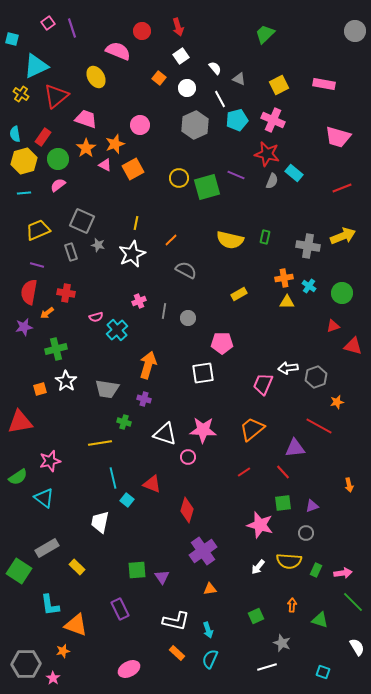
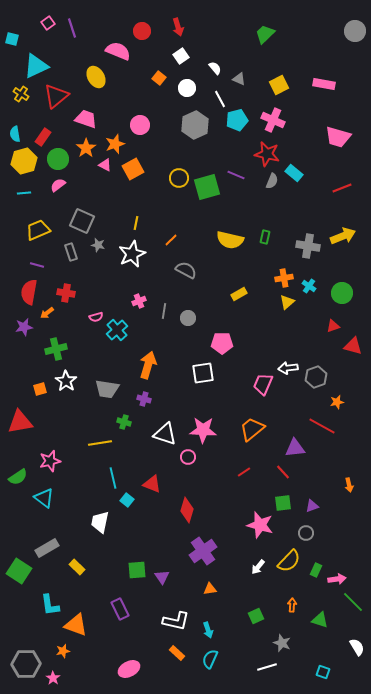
yellow triangle at (287, 302): rotated 42 degrees counterclockwise
red line at (319, 426): moved 3 px right
yellow semicircle at (289, 561): rotated 50 degrees counterclockwise
pink arrow at (343, 573): moved 6 px left, 6 px down
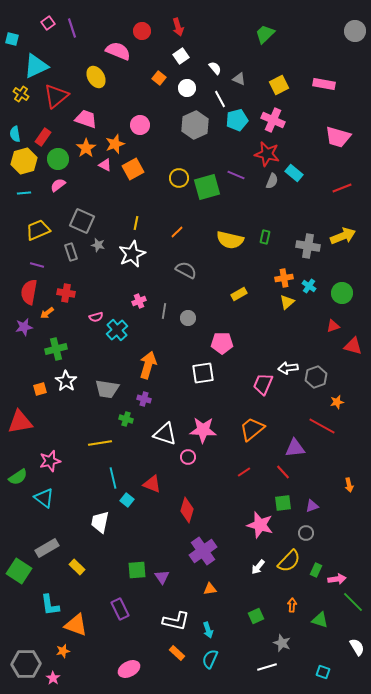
orange line at (171, 240): moved 6 px right, 8 px up
green cross at (124, 422): moved 2 px right, 3 px up
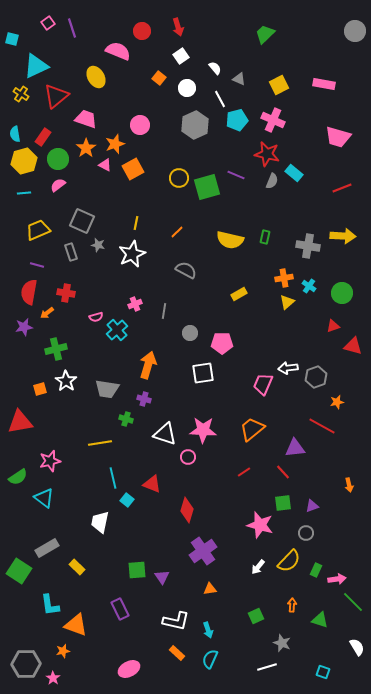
yellow arrow at (343, 236): rotated 25 degrees clockwise
pink cross at (139, 301): moved 4 px left, 3 px down
gray circle at (188, 318): moved 2 px right, 15 px down
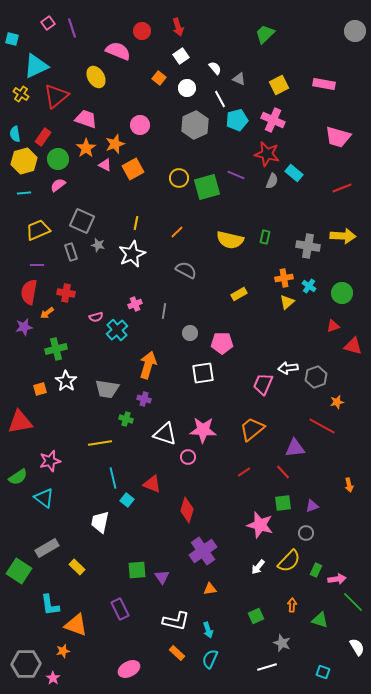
purple line at (37, 265): rotated 16 degrees counterclockwise
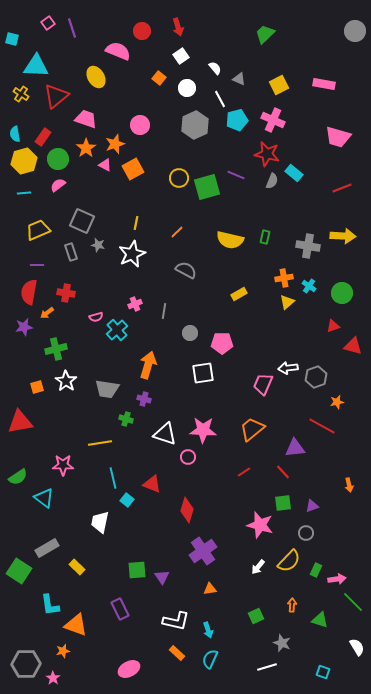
cyan triangle at (36, 66): rotated 28 degrees clockwise
orange square at (40, 389): moved 3 px left, 2 px up
pink star at (50, 461): moved 13 px right, 4 px down; rotated 15 degrees clockwise
